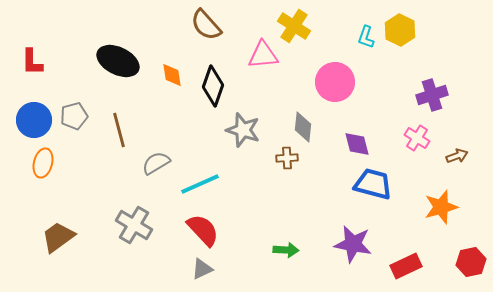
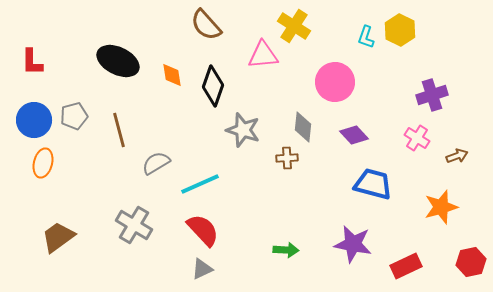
purple diamond: moved 3 px left, 9 px up; rotated 28 degrees counterclockwise
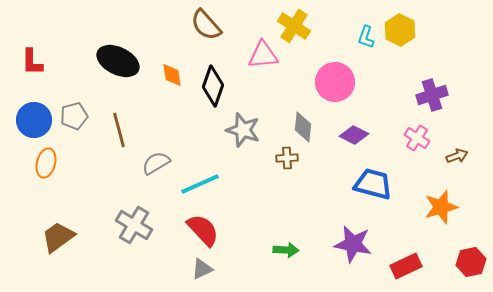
purple diamond: rotated 20 degrees counterclockwise
orange ellipse: moved 3 px right
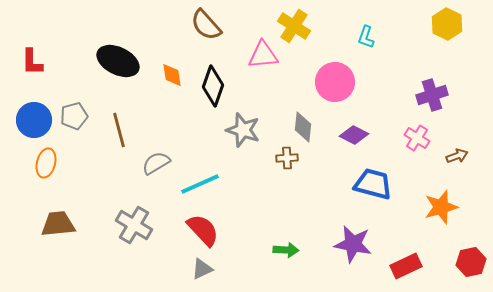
yellow hexagon: moved 47 px right, 6 px up
brown trapezoid: moved 13 px up; rotated 30 degrees clockwise
